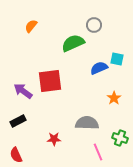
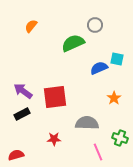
gray circle: moved 1 px right
red square: moved 5 px right, 16 px down
black rectangle: moved 4 px right, 7 px up
red semicircle: rotated 98 degrees clockwise
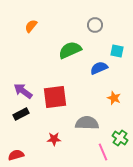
green semicircle: moved 3 px left, 7 px down
cyan square: moved 8 px up
orange star: rotated 16 degrees counterclockwise
black rectangle: moved 1 px left
green cross: rotated 14 degrees clockwise
pink line: moved 5 px right
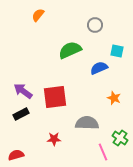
orange semicircle: moved 7 px right, 11 px up
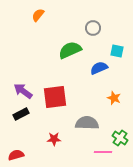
gray circle: moved 2 px left, 3 px down
pink line: rotated 66 degrees counterclockwise
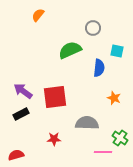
blue semicircle: rotated 120 degrees clockwise
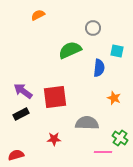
orange semicircle: rotated 24 degrees clockwise
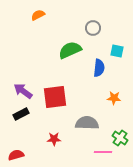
orange star: rotated 16 degrees counterclockwise
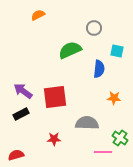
gray circle: moved 1 px right
blue semicircle: moved 1 px down
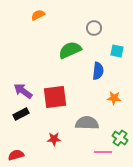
blue semicircle: moved 1 px left, 2 px down
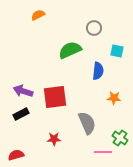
purple arrow: rotated 18 degrees counterclockwise
gray semicircle: rotated 65 degrees clockwise
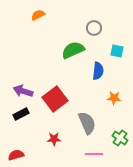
green semicircle: moved 3 px right
red square: moved 2 px down; rotated 30 degrees counterclockwise
pink line: moved 9 px left, 2 px down
